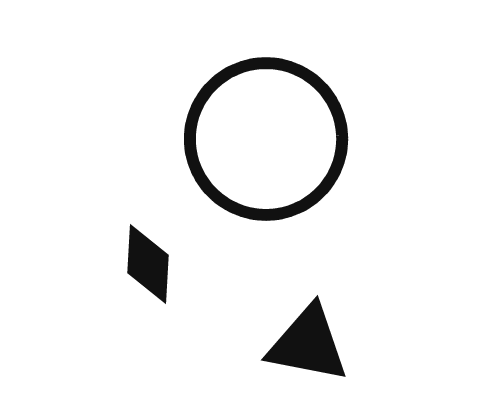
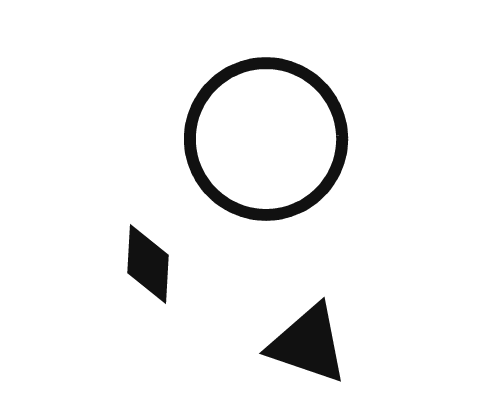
black triangle: rotated 8 degrees clockwise
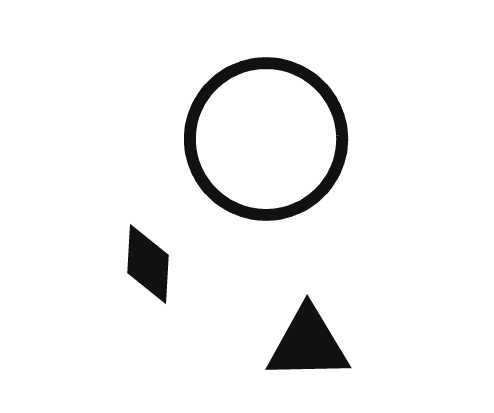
black triangle: rotated 20 degrees counterclockwise
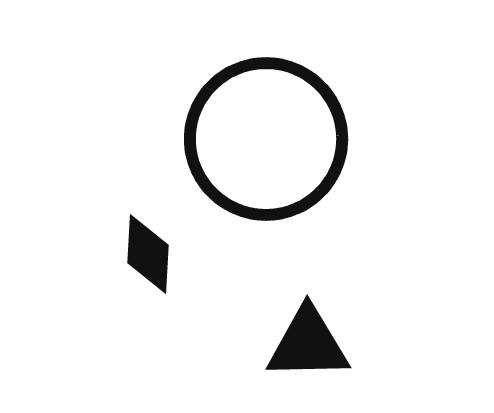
black diamond: moved 10 px up
